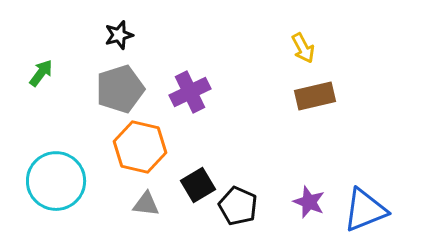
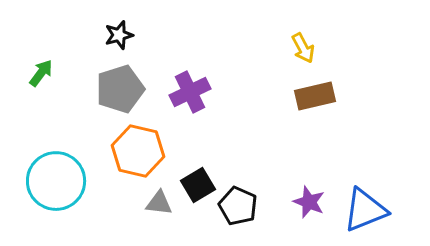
orange hexagon: moved 2 px left, 4 px down
gray triangle: moved 13 px right, 1 px up
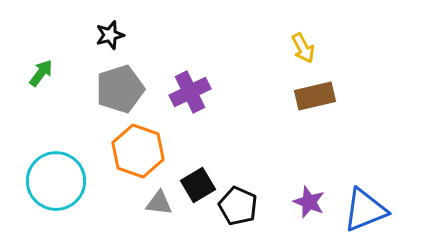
black star: moved 9 px left
orange hexagon: rotated 6 degrees clockwise
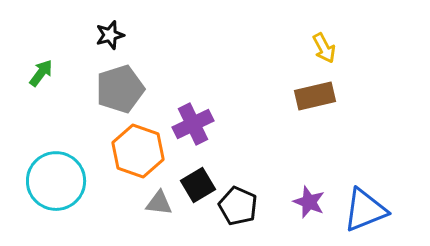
yellow arrow: moved 21 px right
purple cross: moved 3 px right, 32 px down
